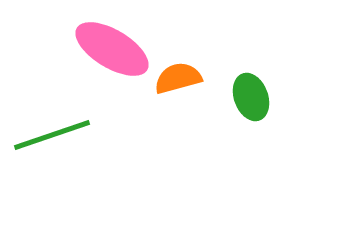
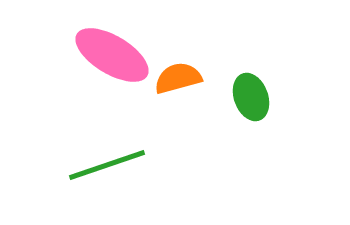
pink ellipse: moved 6 px down
green line: moved 55 px right, 30 px down
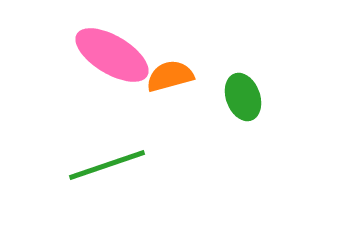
orange semicircle: moved 8 px left, 2 px up
green ellipse: moved 8 px left
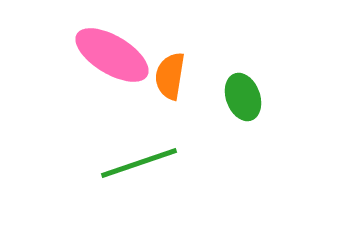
orange semicircle: rotated 66 degrees counterclockwise
green line: moved 32 px right, 2 px up
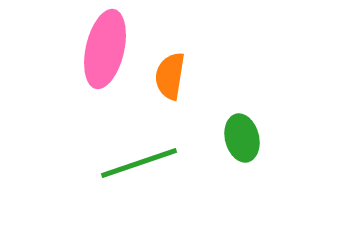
pink ellipse: moved 7 px left, 6 px up; rotated 72 degrees clockwise
green ellipse: moved 1 px left, 41 px down; rotated 6 degrees clockwise
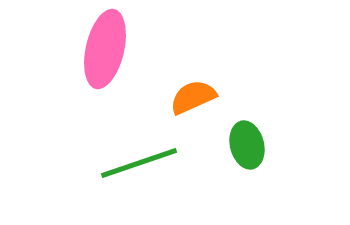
orange semicircle: moved 23 px right, 21 px down; rotated 57 degrees clockwise
green ellipse: moved 5 px right, 7 px down
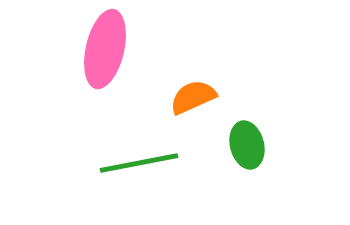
green line: rotated 8 degrees clockwise
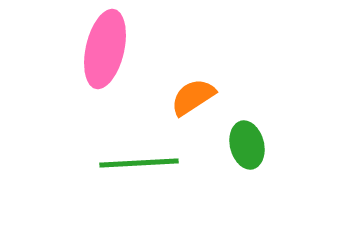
orange semicircle: rotated 9 degrees counterclockwise
green line: rotated 8 degrees clockwise
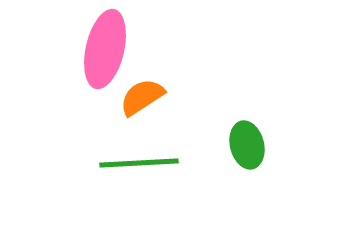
orange semicircle: moved 51 px left
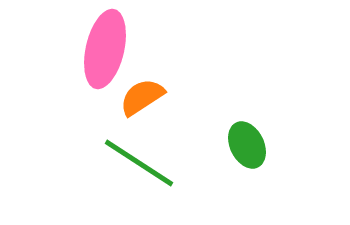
green ellipse: rotated 12 degrees counterclockwise
green line: rotated 36 degrees clockwise
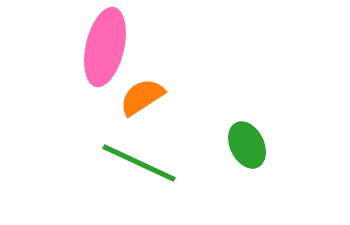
pink ellipse: moved 2 px up
green line: rotated 8 degrees counterclockwise
